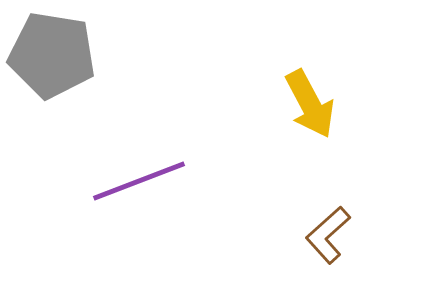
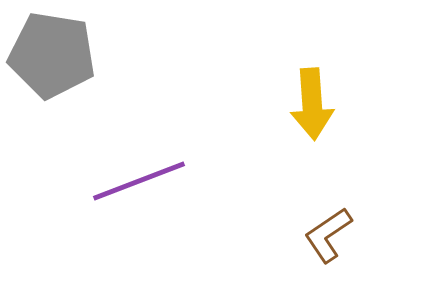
yellow arrow: moved 2 px right; rotated 24 degrees clockwise
brown L-shape: rotated 8 degrees clockwise
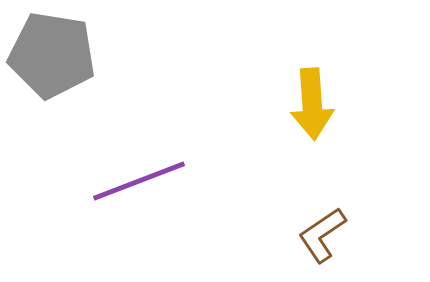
brown L-shape: moved 6 px left
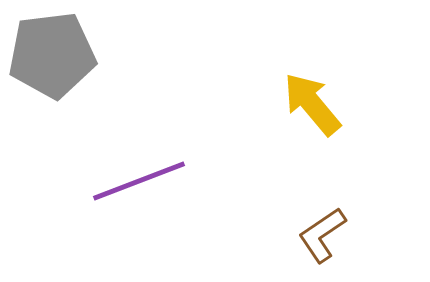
gray pentagon: rotated 16 degrees counterclockwise
yellow arrow: rotated 144 degrees clockwise
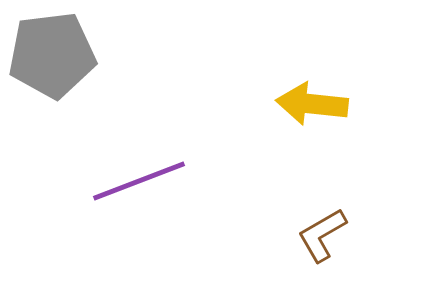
yellow arrow: rotated 44 degrees counterclockwise
brown L-shape: rotated 4 degrees clockwise
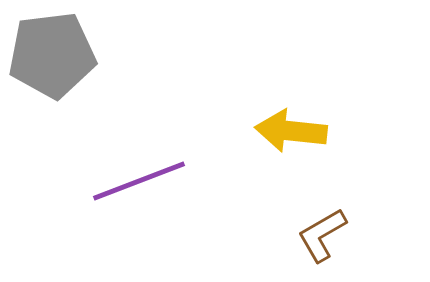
yellow arrow: moved 21 px left, 27 px down
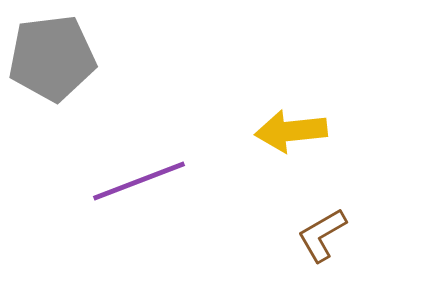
gray pentagon: moved 3 px down
yellow arrow: rotated 12 degrees counterclockwise
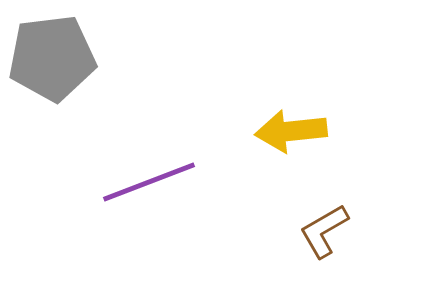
purple line: moved 10 px right, 1 px down
brown L-shape: moved 2 px right, 4 px up
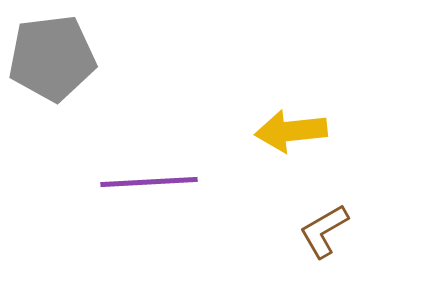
purple line: rotated 18 degrees clockwise
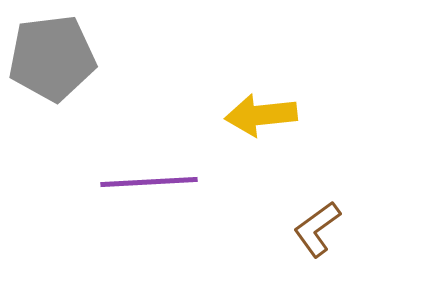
yellow arrow: moved 30 px left, 16 px up
brown L-shape: moved 7 px left, 2 px up; rotated 6 degrees counterclockwise
